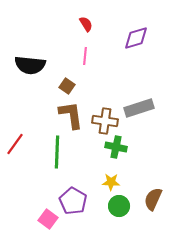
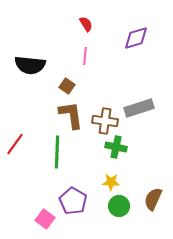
pink square: moved 3 px left
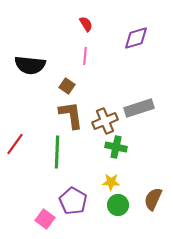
brown cross: rotated 30 degrees counterclockwise
green circle: moved 1 px left, 1 px up
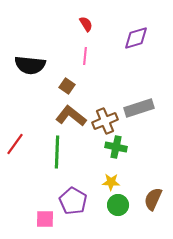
brown L-shape: moved 1 px down; rotated 44 degrees counterclockwise
pink square: rotated 36 degrees counterclockwise
